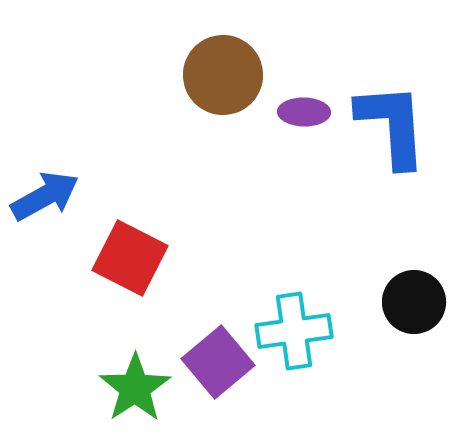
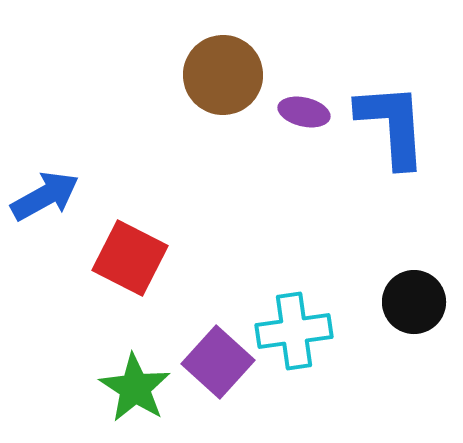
purple ellipse: rotated 12 degrees clockwise
purple square: rotated 8 degrees counterclockwise
green star: rotated 6 degrees counterclockwise
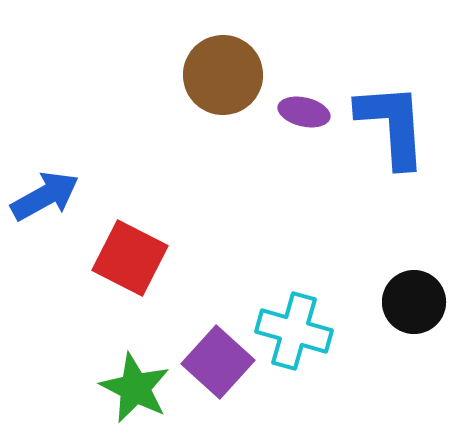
cyan cross: rotated 24 degrees clockwise
green star: rotated 6 degrees counterclockwise
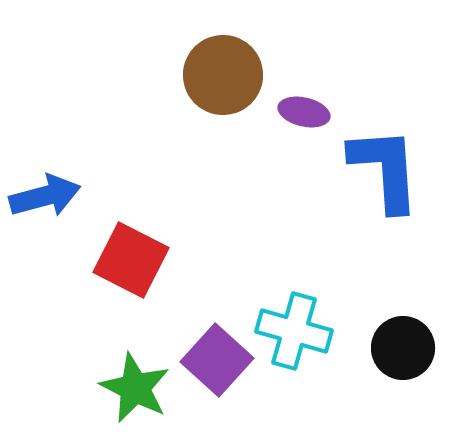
blue L-shape: moved 7 px left, 44 px down
blue arrow: rotated 14 degrees clockwise
red square: moved 1 px right, 2 px down
black circle: moved 11 px left, 46 px down
purple square: moved 1 px left, 2 px up
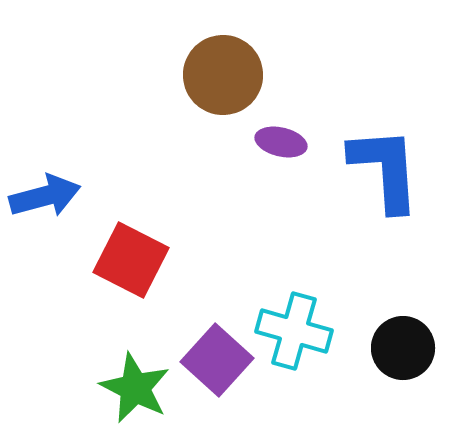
purple ellipse: moved 23 px left, 30 px down
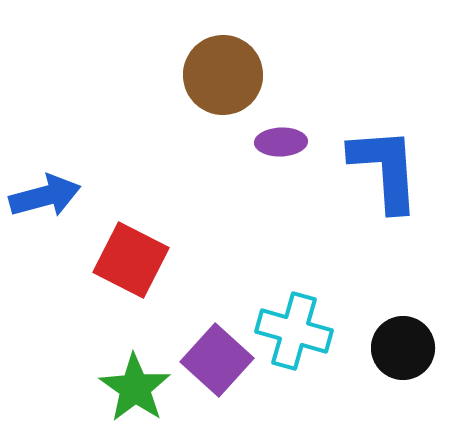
purple ellipse: rotated 15 degrees counterclockwise
green star: rotated 8 degrees clockwise
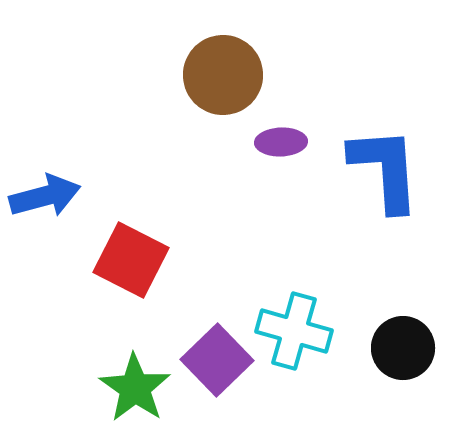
purple square: rotated 4 degrees clockwise
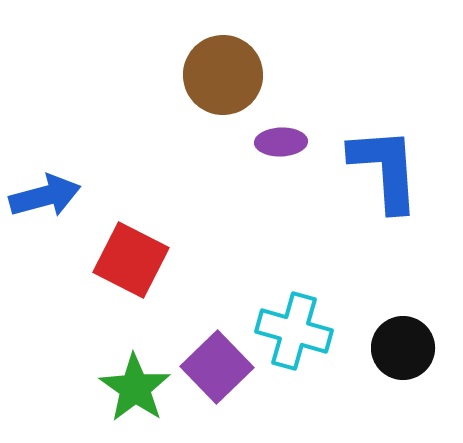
purple square: moved 7 px down
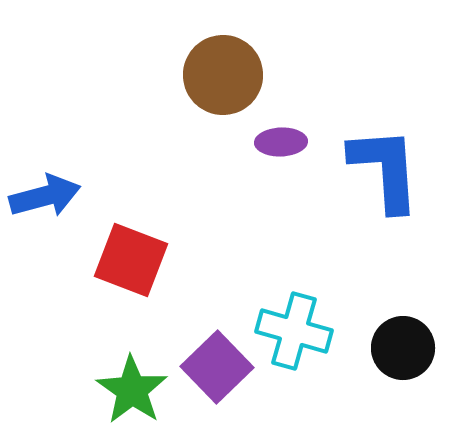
red square: rotated 6 degrees counterclockwise
green star: moved 3 px left, 2 px down
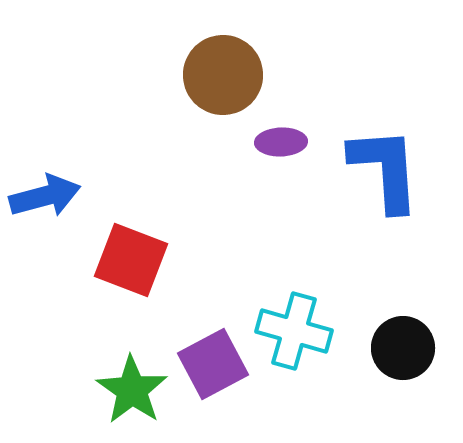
purple square: moved 4 px left, 3 px up; rotated 16 degrees clockwise
